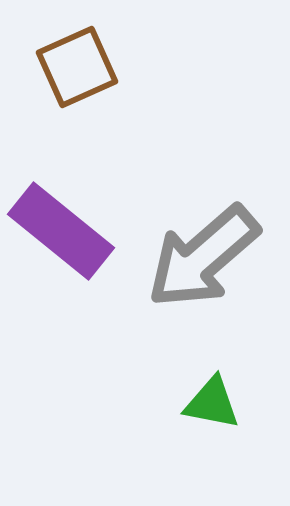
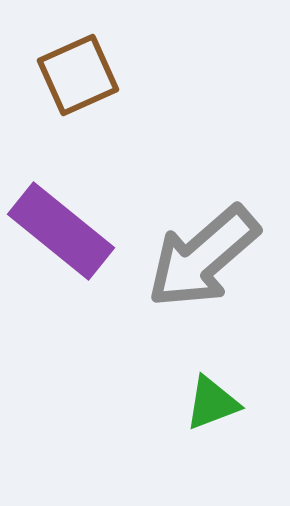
brown square: moved 1 px right, 8 px down
green triangle: rotated 32 degrees counterclockwise
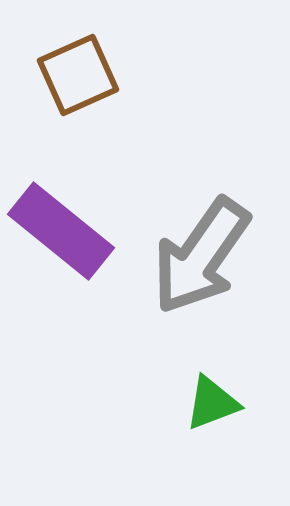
gray arrow: moved 2 px left, 1 px up; rotated 14 degrees counterclockwise
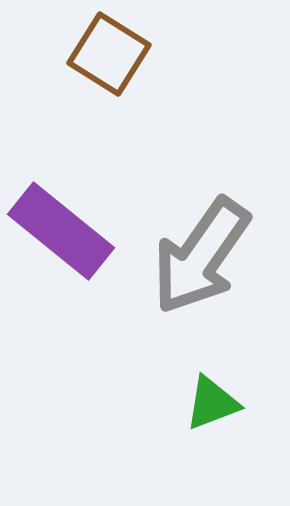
brown square: moved 31 px right, 21 px up; rotated 34 degrees counterclockwise
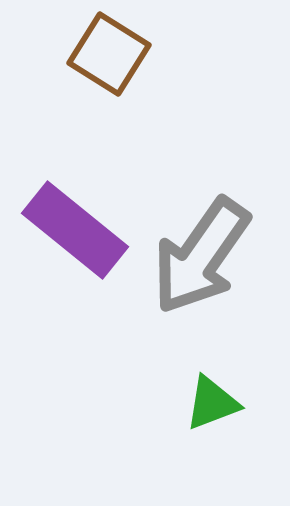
purple rectangle: moved 14 px right, 1 px up
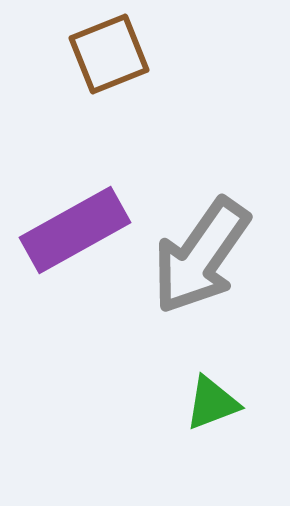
brown square: rotated 36 degrees clockwise
purple rectangle: rotated 68 degrees counterclockwise
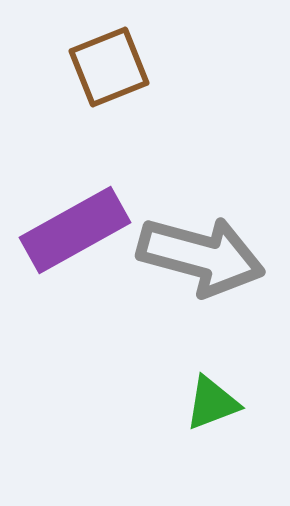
brown square: moved 13 px down
gray arrow: rotated 110 degrees counterclockwise
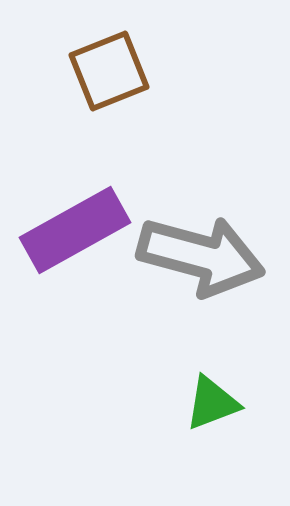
brown square: moved 4 px down
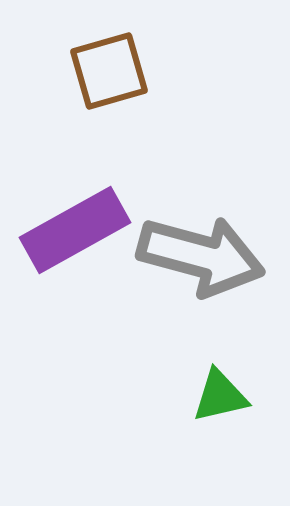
brown square: rotated 6 degrees clockwise
green triangle: moved 8 px right, 7 px up; rotated 8 degrees clockwise
